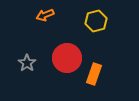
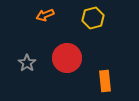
yellow hexagon: moved 3 px left, 3 px up
orange rectangle: moved 11 px right, 7 px down; rotated 25 degrees counterclockwise
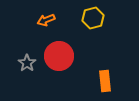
orange arrow: moved 1 px right, 5 px down
red circle: moved 8 px left, 2 px up
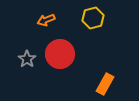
red circle: moved 1 px right, 2 px up
gray star: moved 4 px up
orange rectangle: moved 3 px down; rotated 35 degrees clockwise
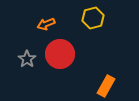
orange arrow: moved 4 px down
orange rectangle: moved 1 px right, 2 px down
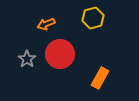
orange rectangle: moved 6 px left, 8 px up
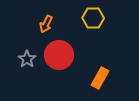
yellow hexagon: rotated 15 degrees clockwise
orange arrow: rotated 42 degrees counterclockwise
red circle: moved 1 px left, 1 px down
